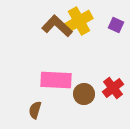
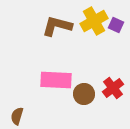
yellow cross: moved 15 px right
brown L-shape: rotated 28 degrees counterclockwise
brown semicircle: moved 18 px left, 6 px down
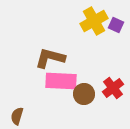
brown L-shape: moved 7 px left, 32 px down
pink rectangle: moved 5 px right, 1 px down
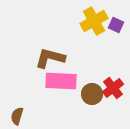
brown circle: moved 8 px right
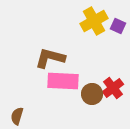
purple square: moved 2 px right, 1 px down
pink rectangle: moved 2 px right
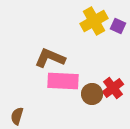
brown L-shape: rotated 8 degrees clockwise
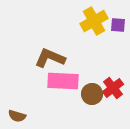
purple square: moved 1 px up; rotated 21 degrees counterclockwise
brown semicircle: rotated 90 degrees counterclockwise
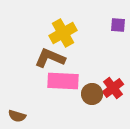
yellow cross: moved 31 px left, 12 px down
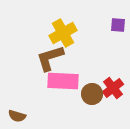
brown L-shape: rotated 40 degrees counterclockwise
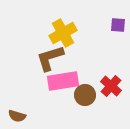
pink rectangle: rotated 12 degrees counterclockwise
red cross: moved 2 px left, 2 px up; rotated 10 degrees counterclockwise
brown circle: moved 7 px left, 1 px down
